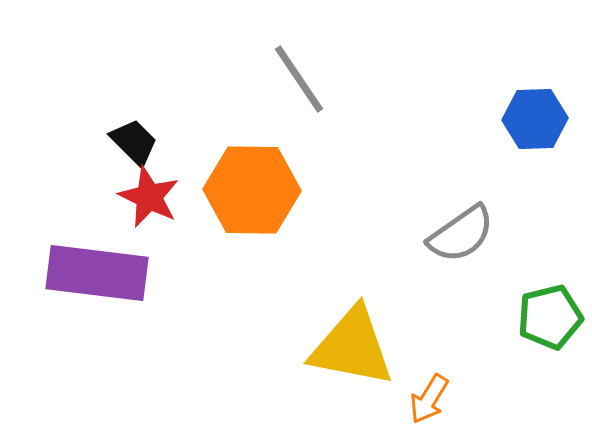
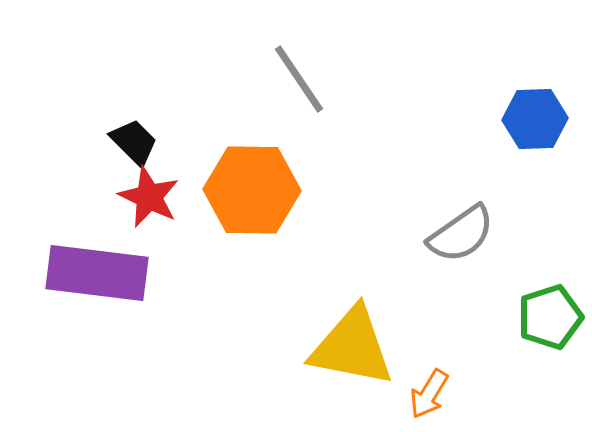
green pentagon: rotated 4 degrees counterclockwise
orange arrow: moved 5 px up
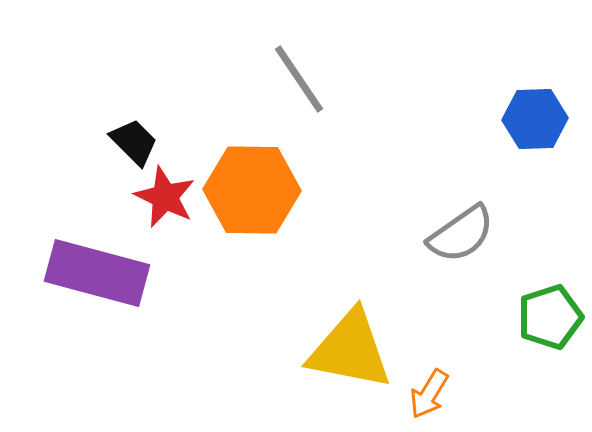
red star: moved 16 px right
purple rectangle: rotated 8 degrees clockwise
yellow triangle: moved 2 px left, 3 px down
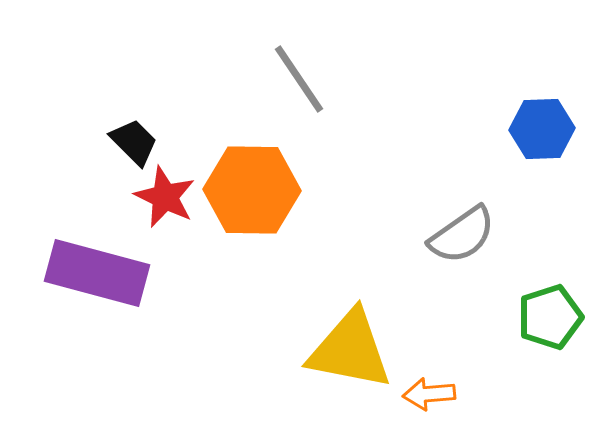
blue hexagon: moved 7 px right, 10 px down
gray semicircle: moved 1 px right, 1 px down
orange arrow: rotated 54 degrees clockwise
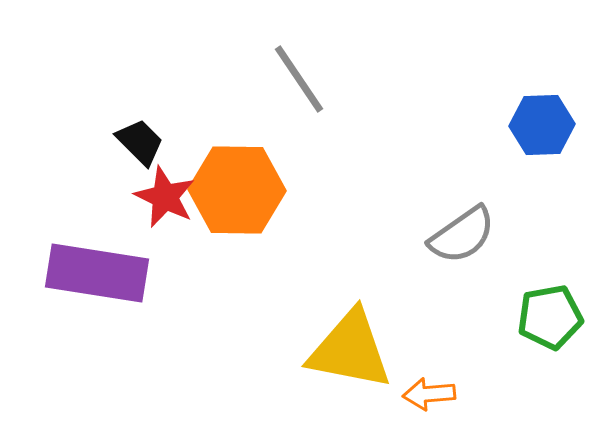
blue hexagon: moved 4 px up
black trapezoid: moved 6 px right
orange hexagon: moved 15 px left
purple rectangle: rotated 6 degrees counterclockwise
green pentagon: rotated 8 degrees clockwise
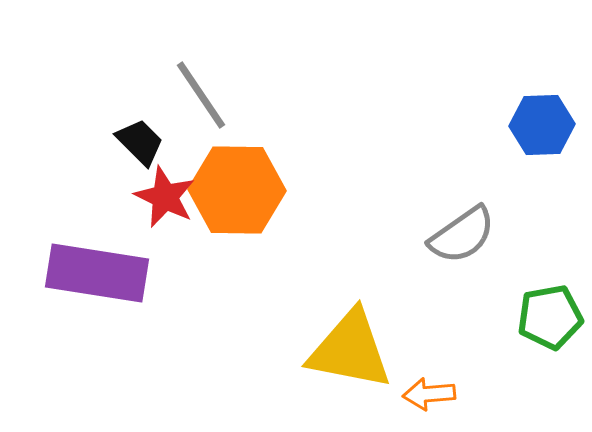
gray line: moved 98 px left, 16 px down
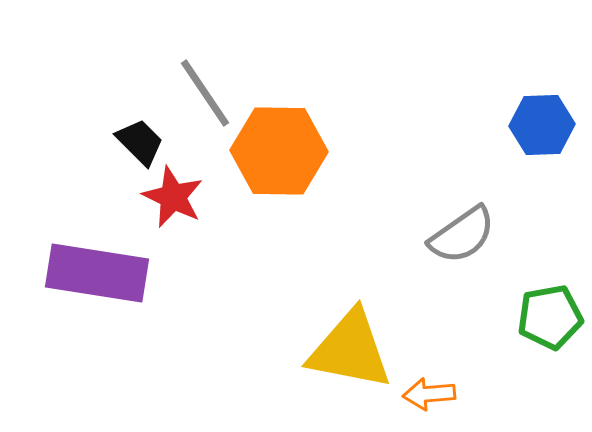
gray line: moved 4 px right, 2 px up
orange hexagon: moved 42 px right, 39 px up
red star: moved 8 px right
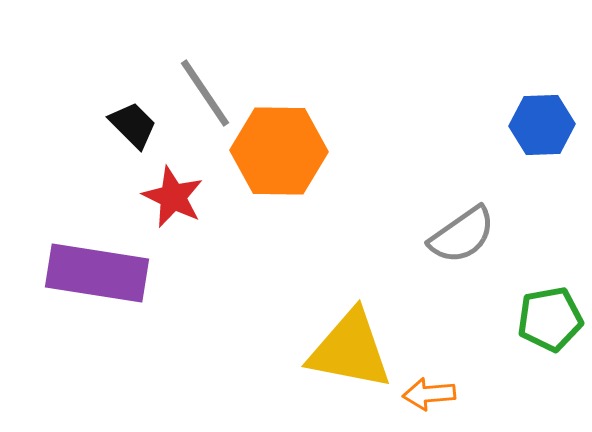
black trapezoid: moved 7 px left, 17 px up
green pentagon: moved 2 px down
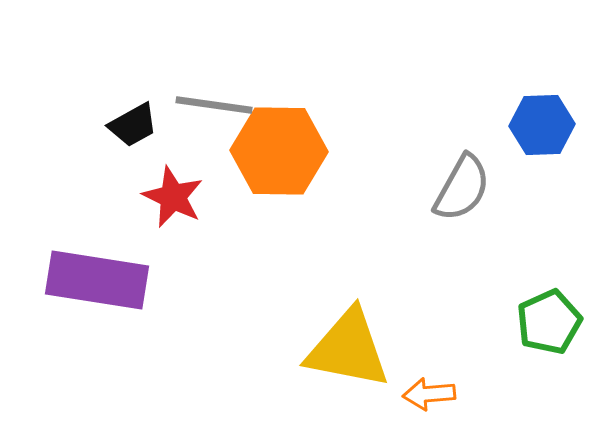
gray line: moved 9 px right, 12 px down; rotated 48 degrees counterclockwise
black trapezoid: rotated 106 degrees clockwise
gray semicircle: moved 47 px up; rotated 26 degrees counterclockwise
purple rectangle: moved 7 px down
green pentagon: moved 1 px left, 3 px down; rotated 14 degrees counterclockwise
yellow triangle: moved 2 px left, 1 px up
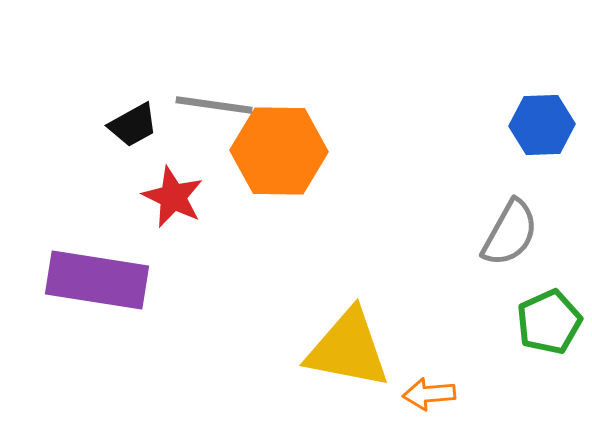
gray semicircle: moved 48 px right, 45 px down
